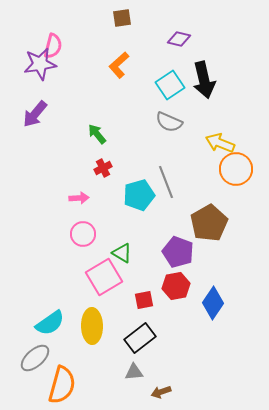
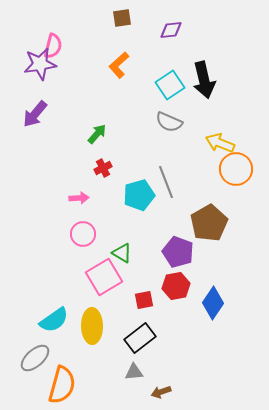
purple diamond: moved 8 px left, 9 px up; rotated 20 degrees counterclockwise
green arrow: rotated 80 degrees clockwise
cyan semicircle: moved 4 px right, 3 px up
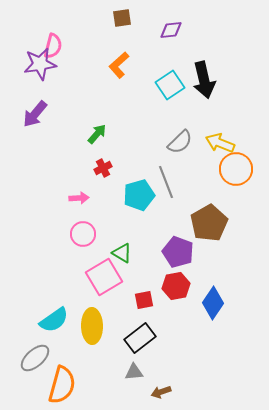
gray semicircle: moved 11 px right, 20 px down; rotated 68 degrees counterclockwise
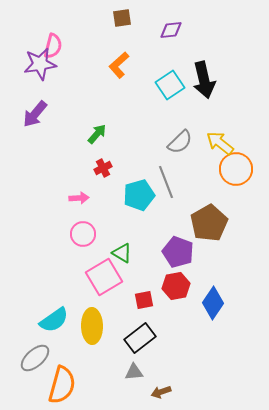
yellow arrow: rotated 16 degrees clockwise
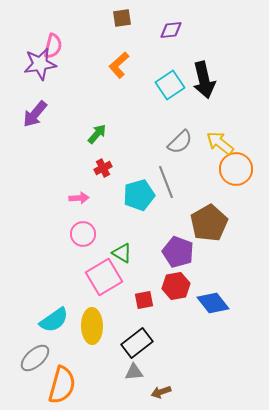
blue diamond: rotated 72 degrees counterclockwise
black rectangle: moved 3 px left, 5 px down
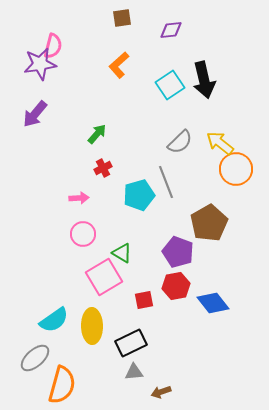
black rectangle: moved 6 px left; rotated 12 degrees clockwise
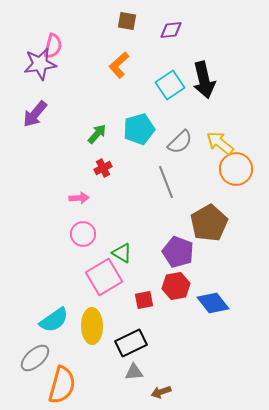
brown square: moved 5 px right, 3 px down; rotated 18 degrees clockwise
cyan pentagon: moved 66 px up
